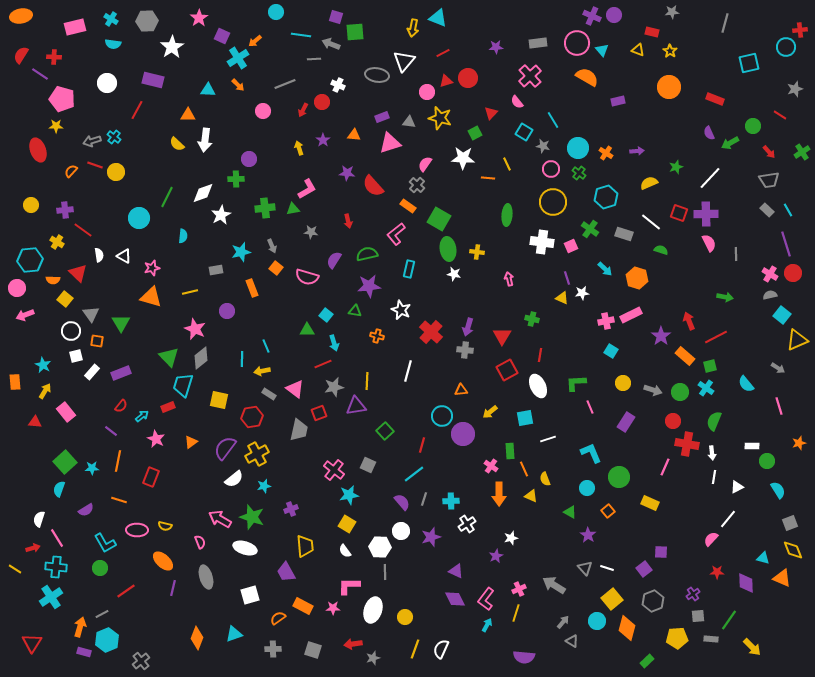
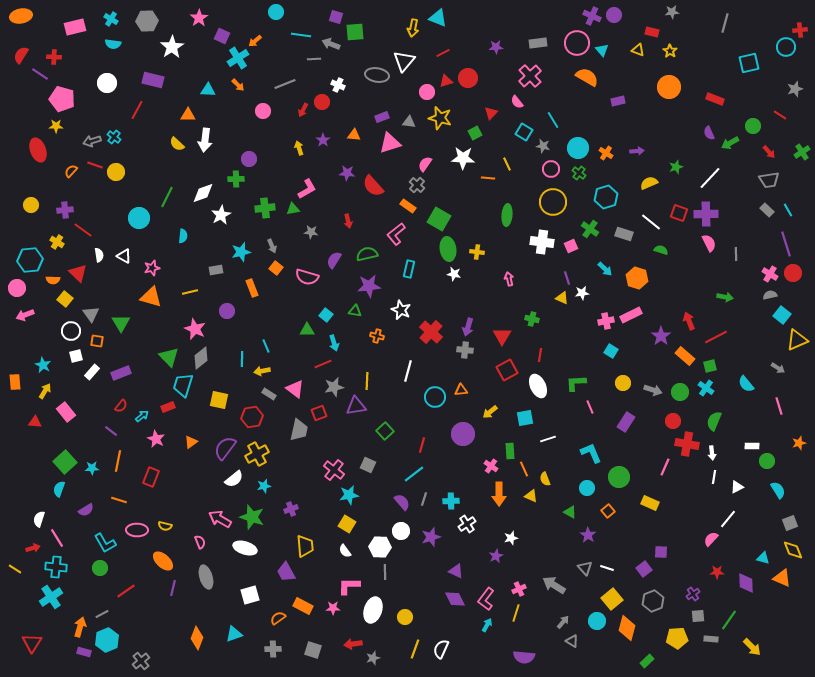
cyan circle at (442, 416): moved 7 px left, 19 px up
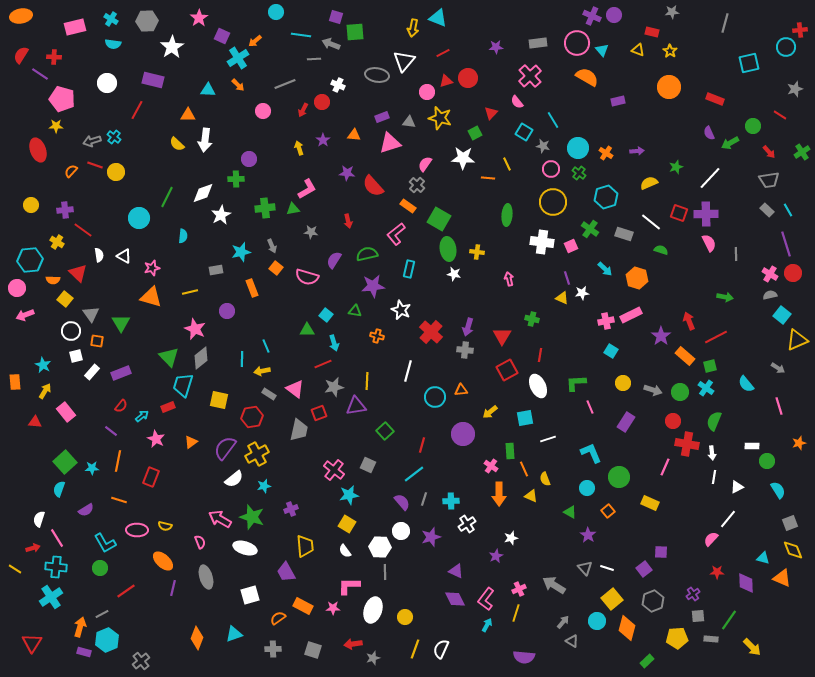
purple star at (369, 286): moved 4 px right
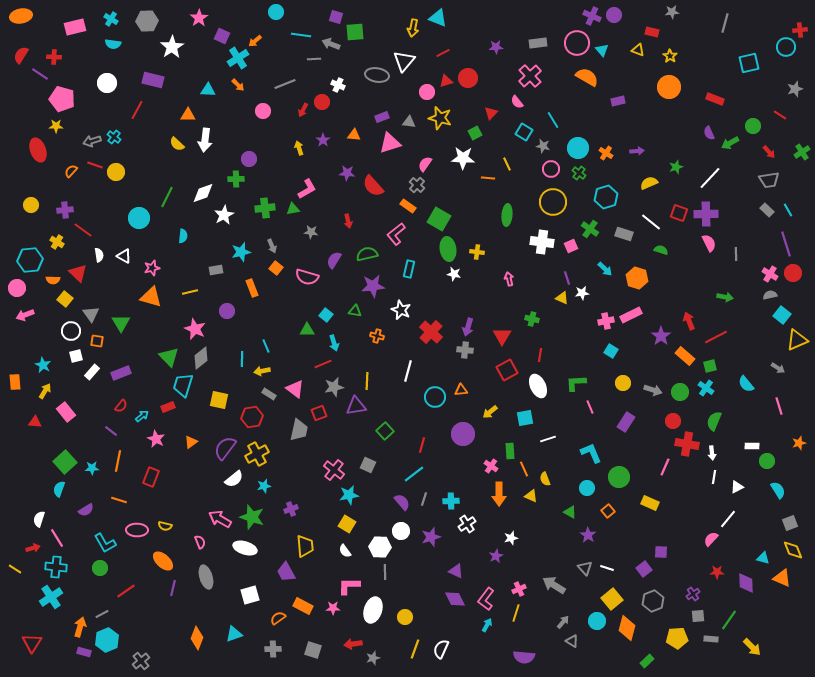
yellow star at (670, 51): moved 5 px down
white star at (221, 215): moved 3 px right
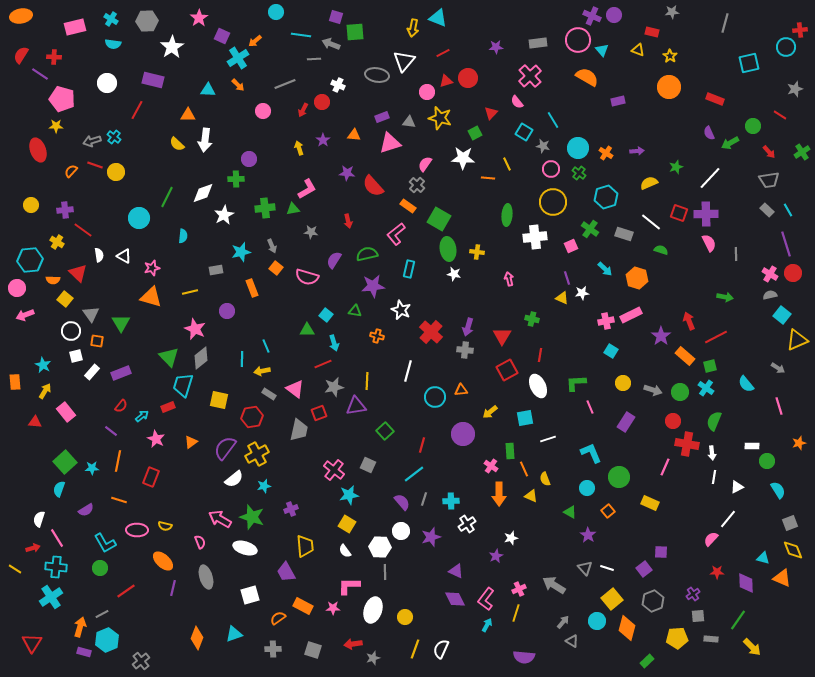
pink circle at (577, 43): moved 1 px right, 3 px up
white cross at (542, 242): moved 7 px left, 5 px up; rotated 15 degrees counterclockwise
green line at (729, 620): moved 9 px right
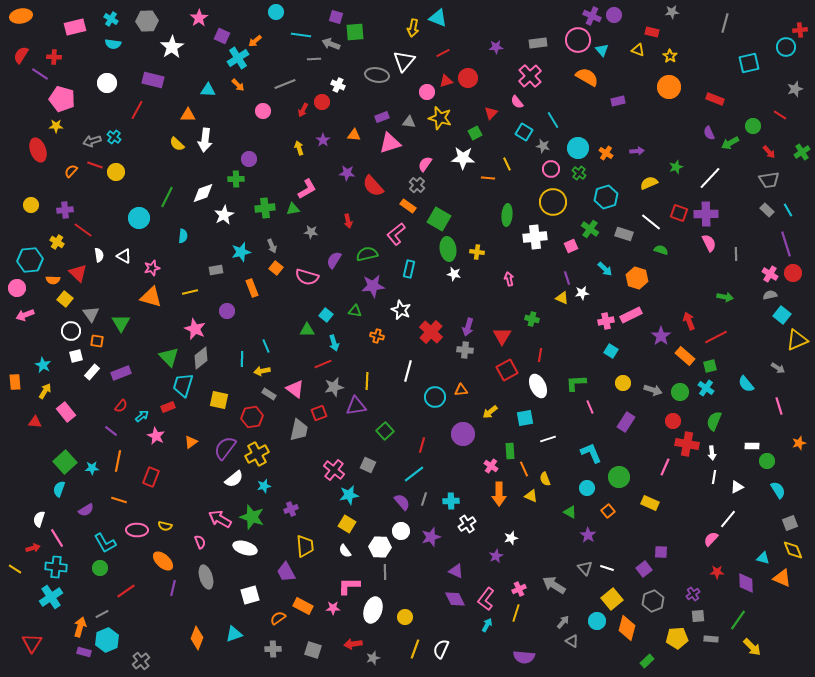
pink star at (156, 439): moved 3 px up
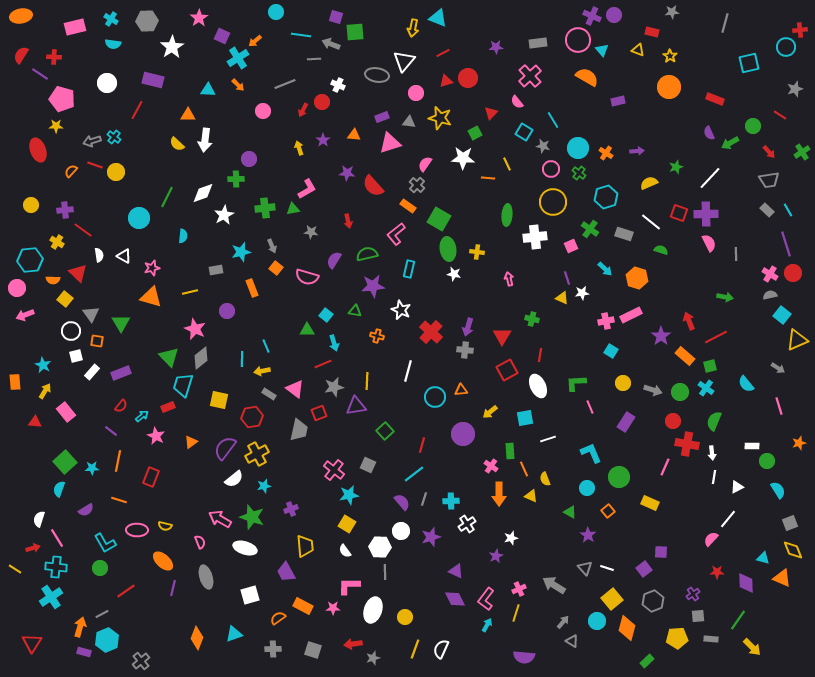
pink circle at (427, 92): moved 11 px left, 1 px down
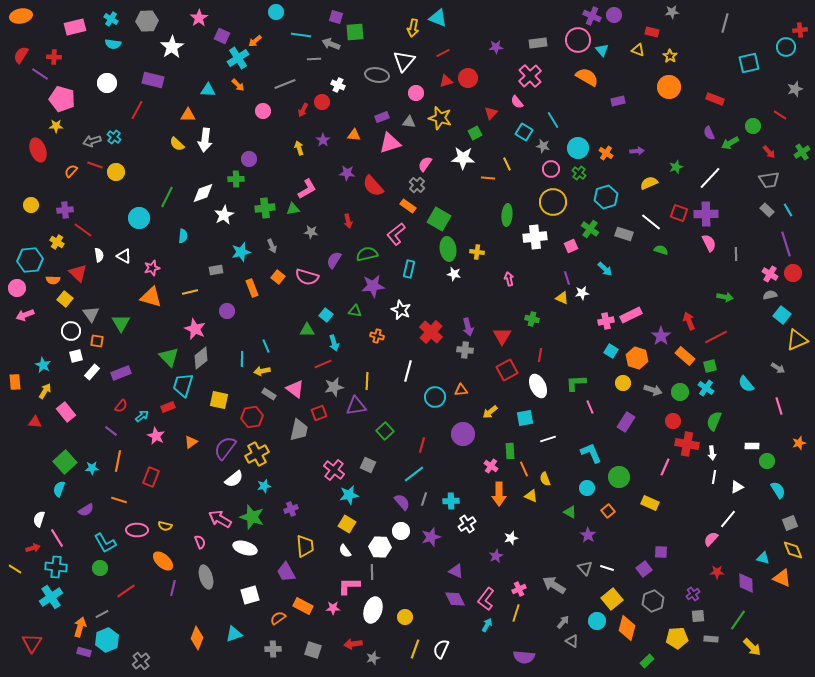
orange square at (276, 268): moved 2 px right, 9 px down
orange hexagon at (637, 278): moved 80 px down
purple arrow at (468, 327): rotated 30 degrees counterclockwise
gray line at (385, 572): moved 13 px left
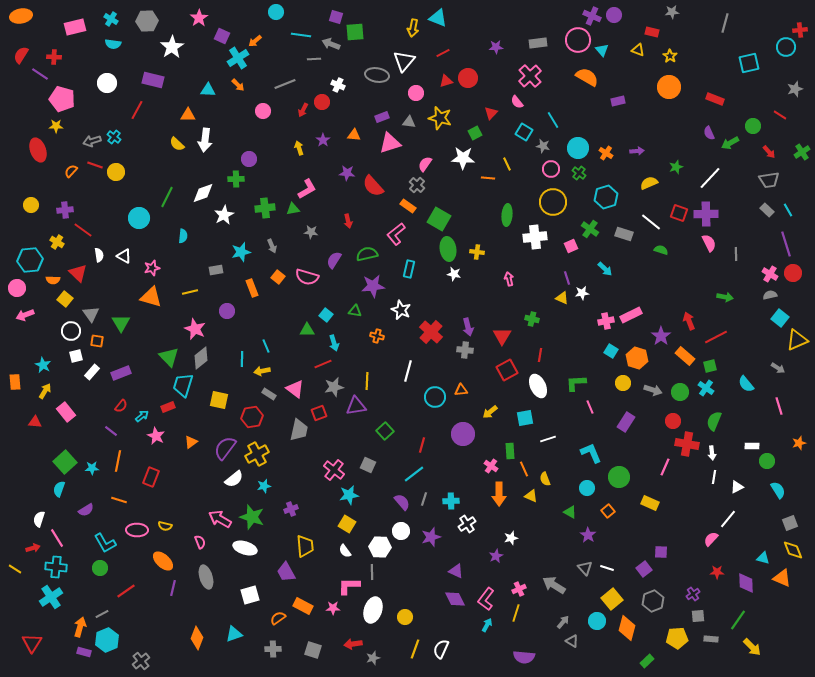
cyan square at (782, 315): moved 2 px left, 3 px down
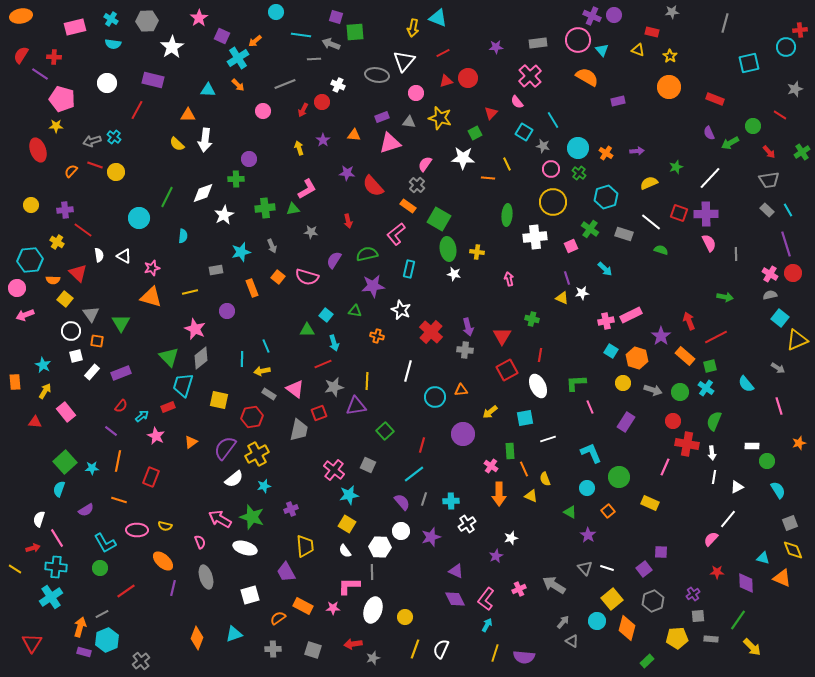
yellow line at (516, 613): moved 21 px left, 40 px down
